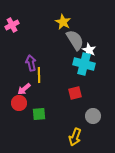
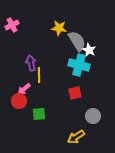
yellow star: moved 4 px left, 6 px down; rotated 21 degrees counterclockwise
gray semicircle: moved 2 px right, 1 px down
cyan cross: moved 5 px left, 1 px down
red circle: moved 2 px up
yellow arrow: moved 1 px right; rotated 36 degrees clockwise
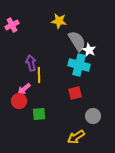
yellow star: moved 7 px up
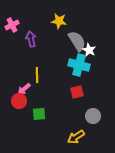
purple arrow: moved 24 px up
yellow line: moved 2 px left
red square: moved 2 px right, 1 px up
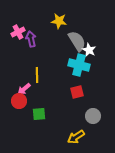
pink cross: moved 6 px right, 7 px down
